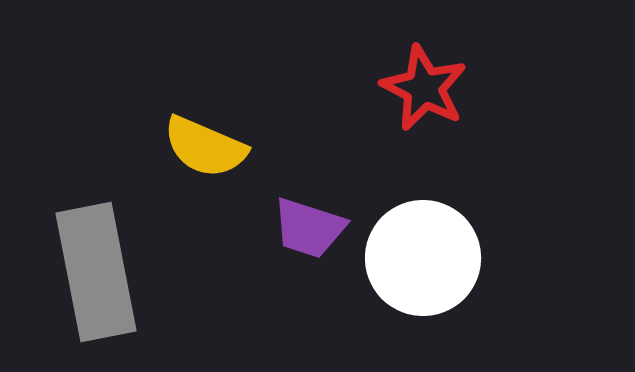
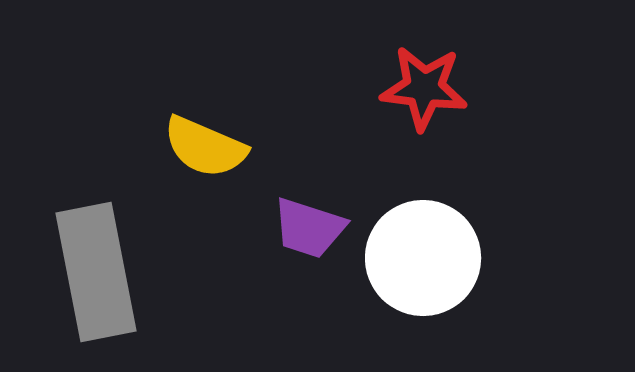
red star: rotated 20 degrees counterclockwise
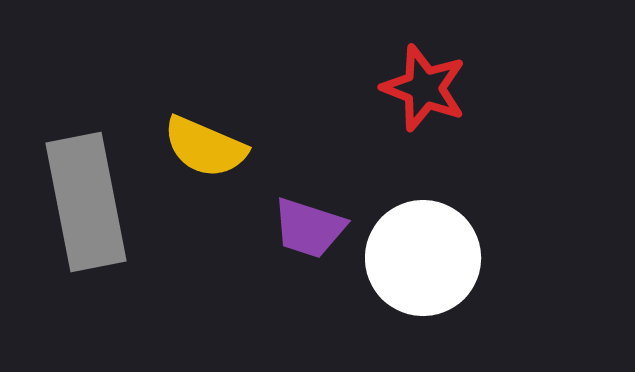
red star: rotated 14 degrees clockwise
gray rectangle: moved 10 px left, 70 px up
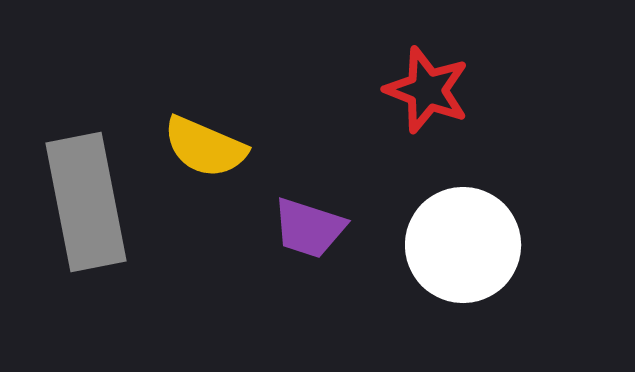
red star: moved 3 px right, 2 px down
white circle: moved 40 px right, 13 px up
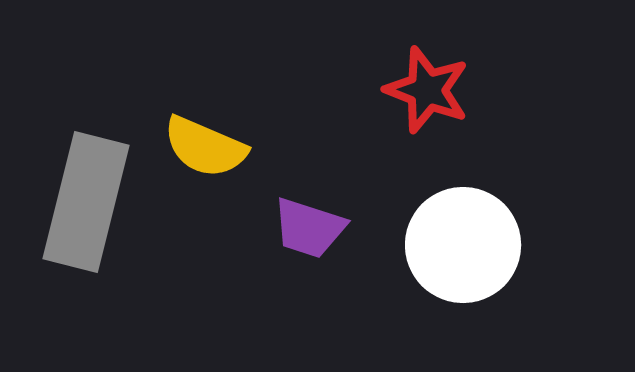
gray rectangle: rotated 25 degrees clockwise
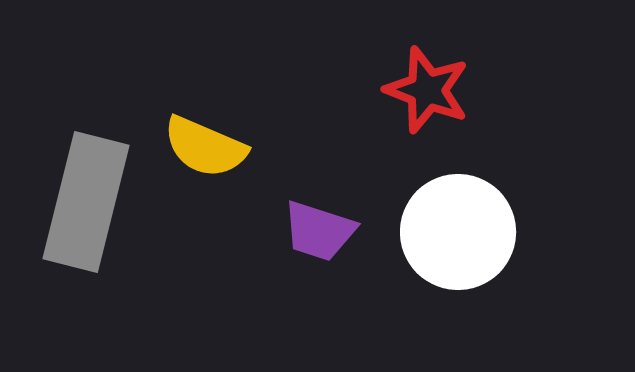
purple trapezoid: moved 10 px right, 3 px down
white circle: moved 5 px left, 13 px up
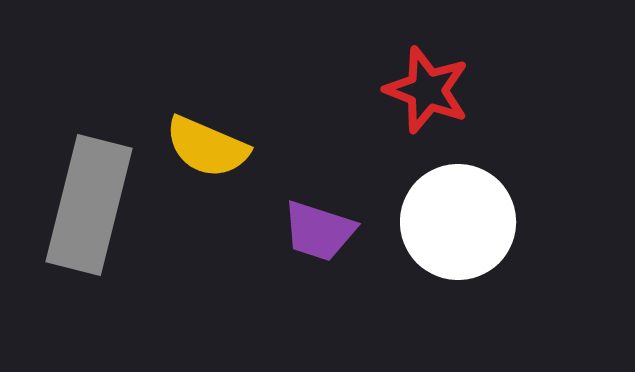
yellow semicircle: moved 2 px right
gray rectangle: moved 3 px right, 3 px down
white circle: moved 10 px up
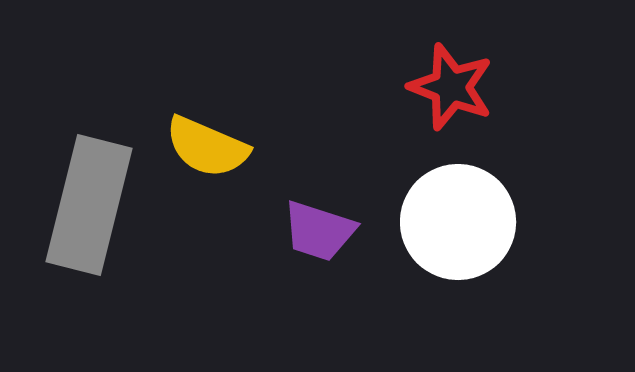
red star: moved 24 px right, 3 px up
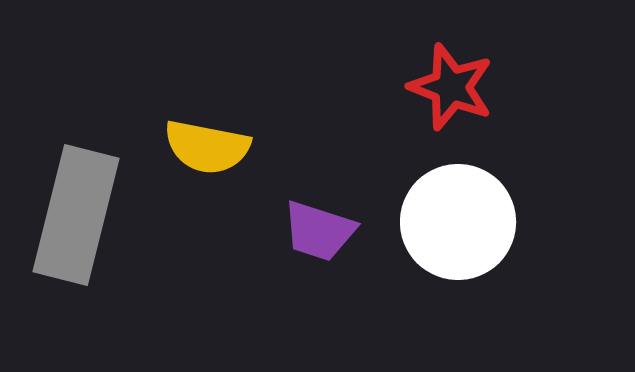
yellow semicircle: rotated 12 degrees counterclockwise
gray rectangle: moved 13 px left, 10 px down
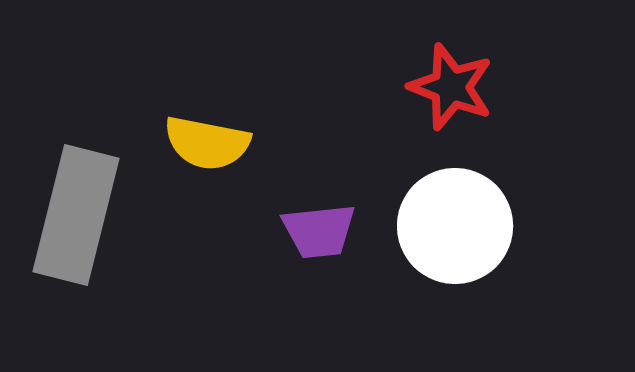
yellow semicircle: moved 4 px up
white circle: moved 3 px left, 4 px down
purple trapezoid: rotated 24 degrees counterclockwise
